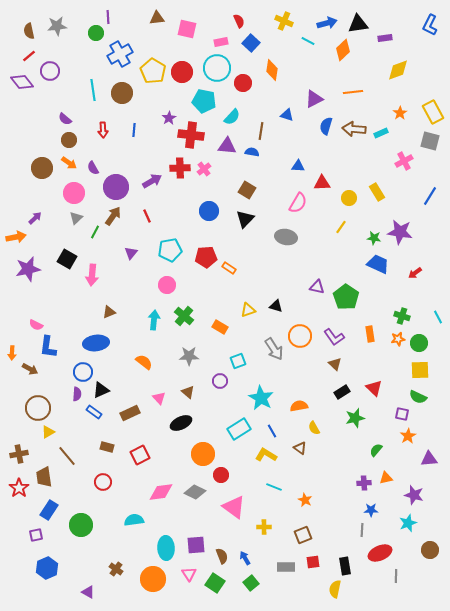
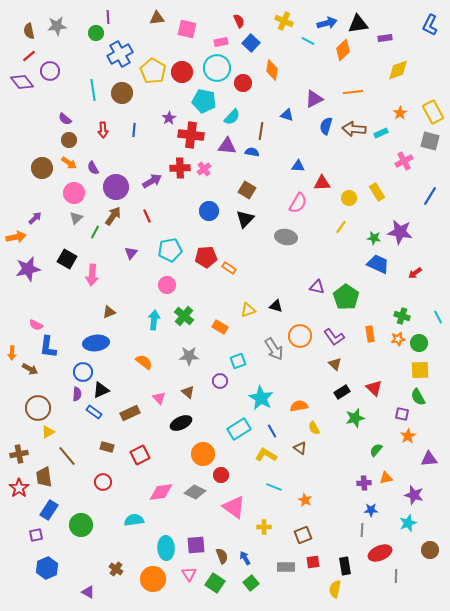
green semicircle at (418, 397): rotated 36 degrees clockwise
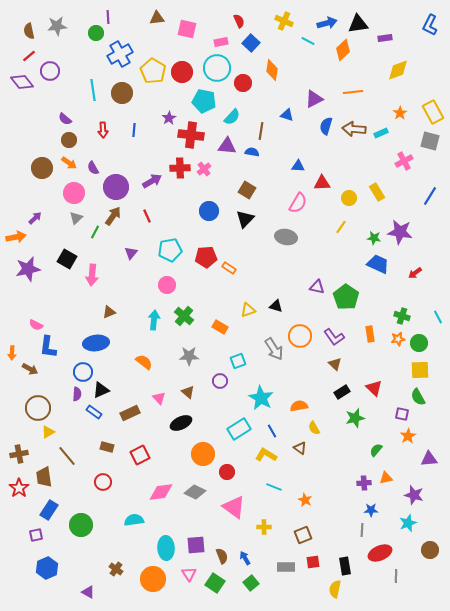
red circle at (221, 475): moved 6 px right, 3 px up
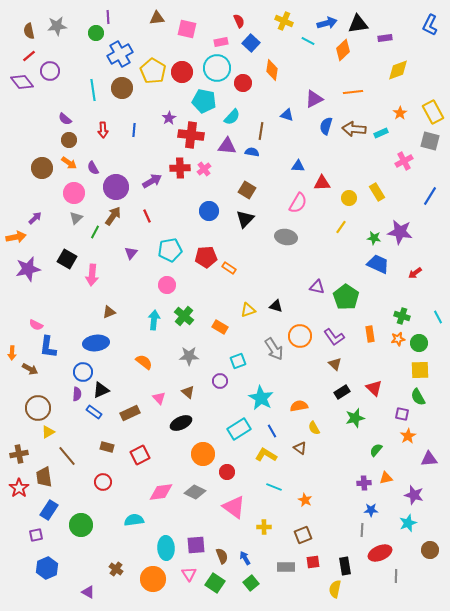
brown circle at (122, 93): moved 5 px up
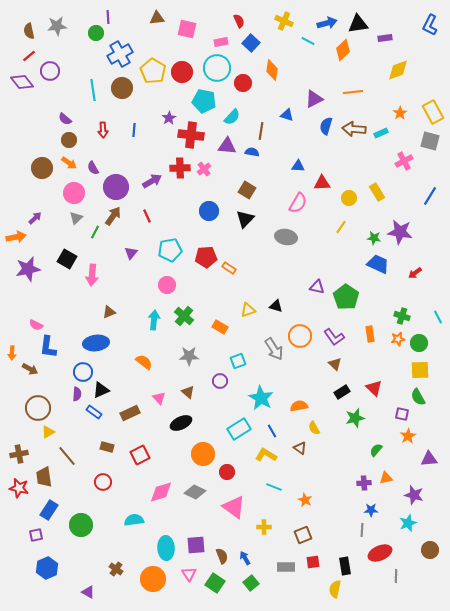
red star at (19, 488): rotated 24 degrees counterclockwise
pink diamond at (161, 492): rotated 10 degrees counterclockwise
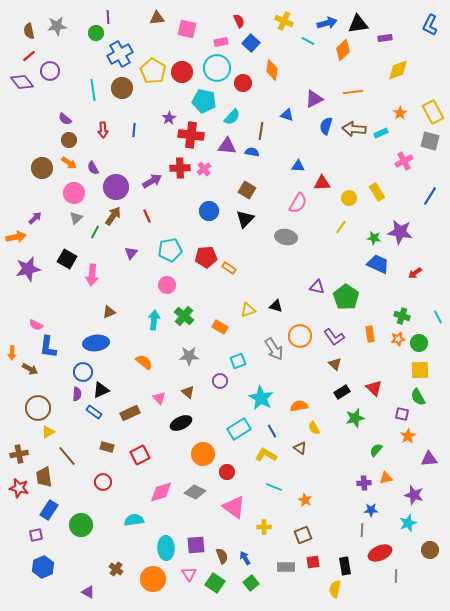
blue hexagon at (47, 568): moved 4 px left, 1 px up
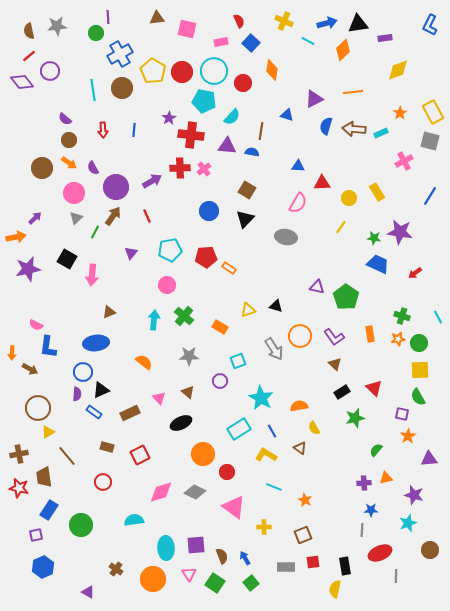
cyan circle at (217, 68): moved 3 px left, 3 px down
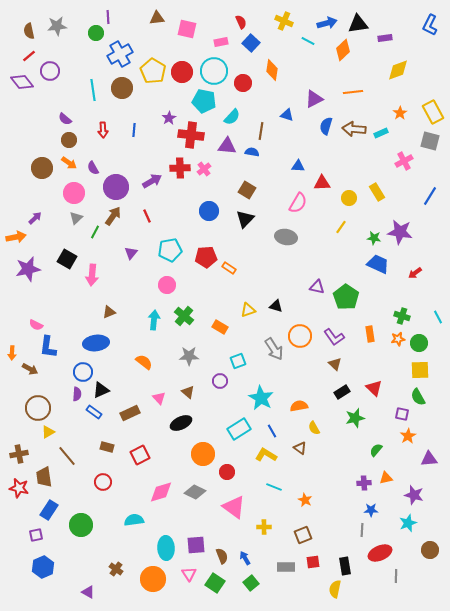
red semicircle at (239, 21): moved 2 px right, 1 px down
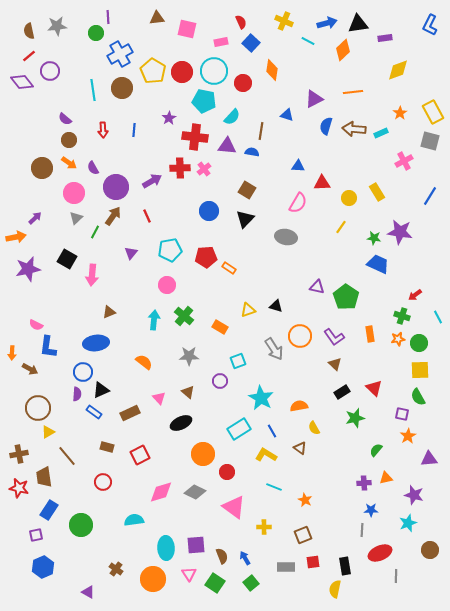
red cross at (191, 135): moved 4 px right, 2 px down
red arrow at (415, 273): moved 22 px down
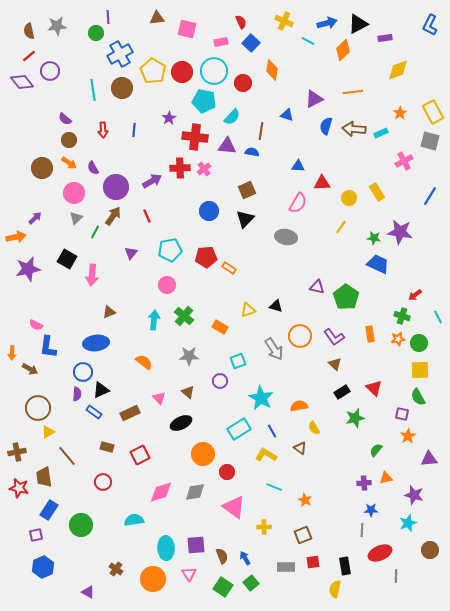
black triangle at (358, 24): rotated 20 degrees counterclockwise
brown square at (247, 190): rotated 36 degrees clockwise
brown cross at (19, 454): moved 2 px left, 2 px up
gray diamond at (195, 492): rotated 35 degrees counterclockwise
green square at (215, 583): moved 8 px right, 4 px down
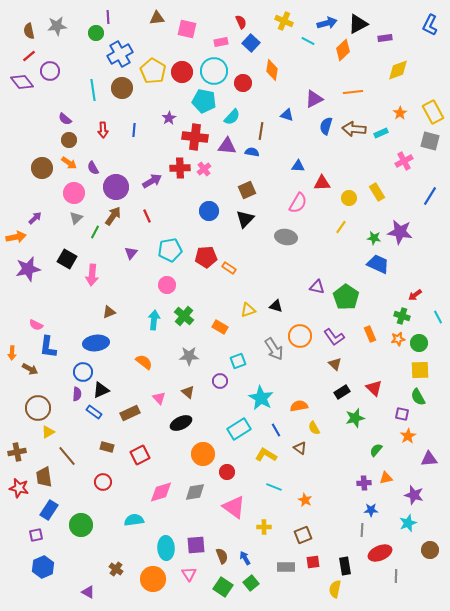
orange rectangle at (370, 334): rotated 14 degrees counterclockwise
blue line at (272, 431): moved 4 px right, 1 px up
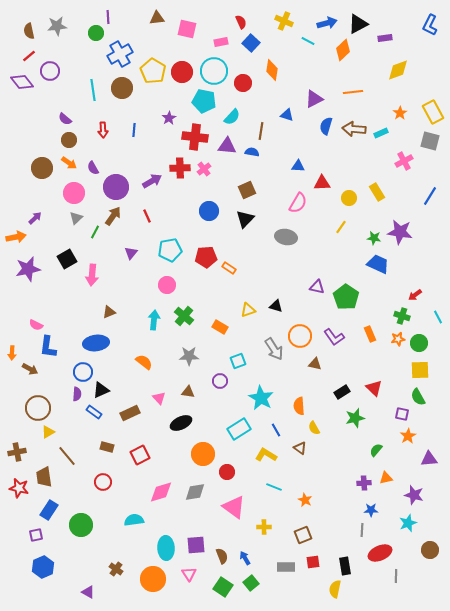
black square at (67, 259): rotated 30 degrees clockwise
brown triangle at (335, 364): moved 20 px left; rotated 32 degrees counterclockwise
brown triangle at (188, 392): rotated 32 degrees counterclockwise
orange semicircle at (299, 406): rotated 84 degrees counterclockwise
